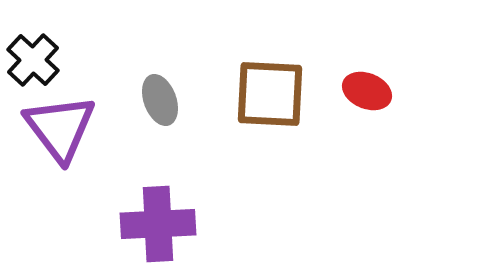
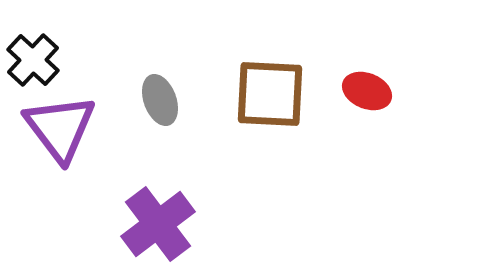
purple cross: rotated 34 degrees counterclockwise
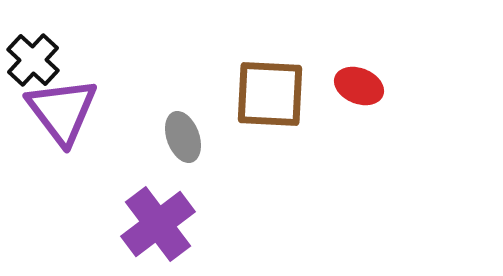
red ellipse: moved 8 px left, 5 px up
gray ellipse: moved 23 px right, 37 px down
purple triangle: moved 2 px right, 17 px up
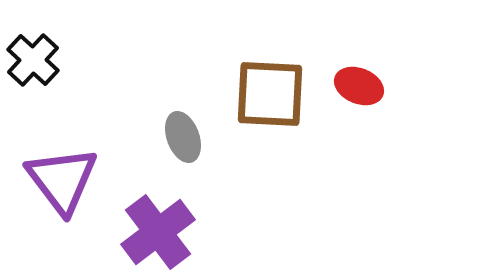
purple triangle: moved 69 px down
purple cross: moved 8 px down
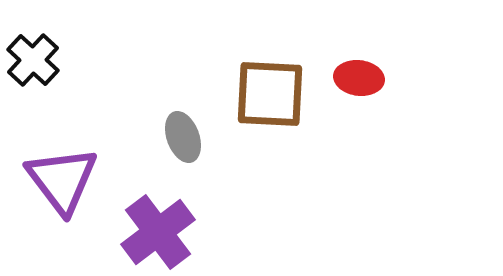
red ellipse: moved 8 px up; rotated 15 degrees counterclockwise
